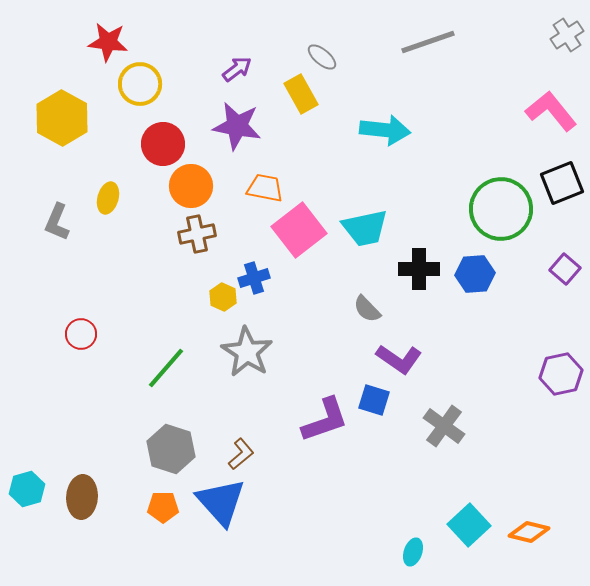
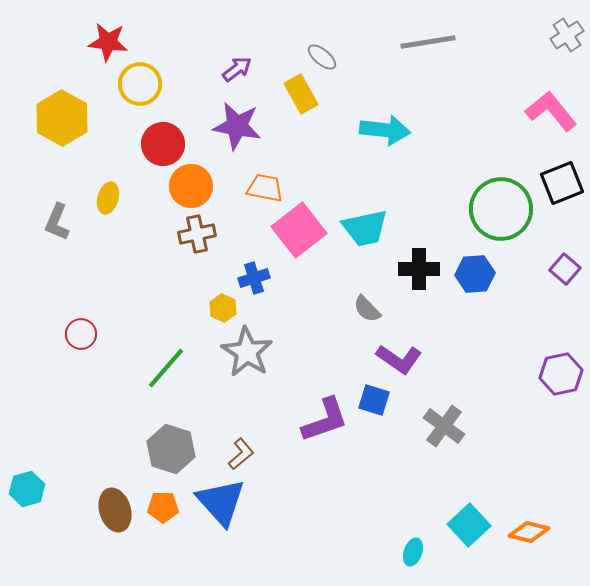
gray line at (428, 42): rotated 10 degrees clockwise
yellow hexagon at (223, 297): moved 11 px down
brown ellipse at (82, 497): moved 33 px right, 13 px down; rotated 21 degrees counterclockwise
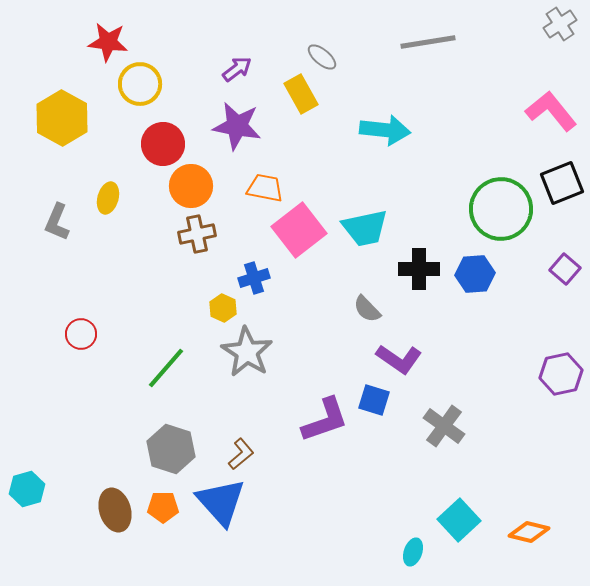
gray cross at (567, 35): moved 7 px left, 11 px up
cyan square at (469, 525): moved 10 px left, 5 px up
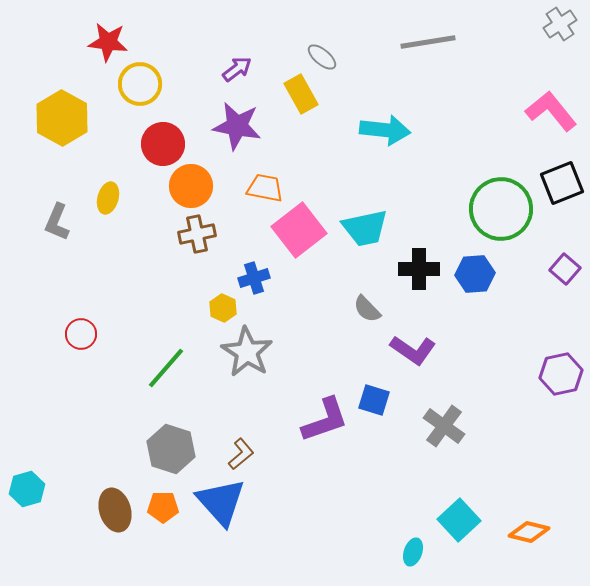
purple L-shape at (399, 359): moved 14 px right, 9 px up
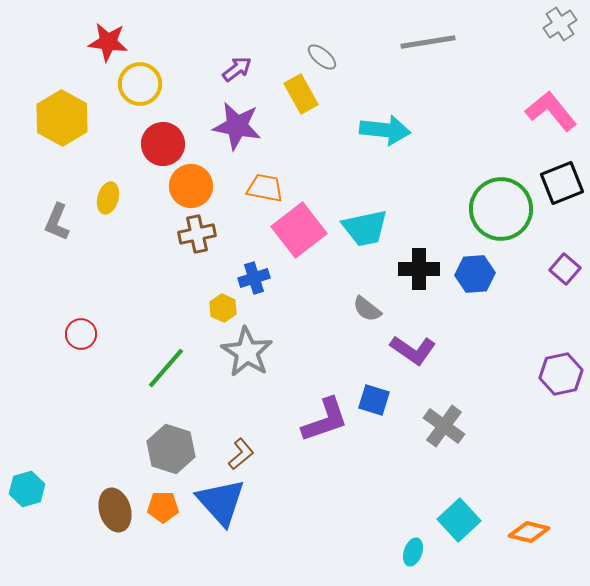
gray semicircle at (367, 309): rotated 8 degrees counterclockwise
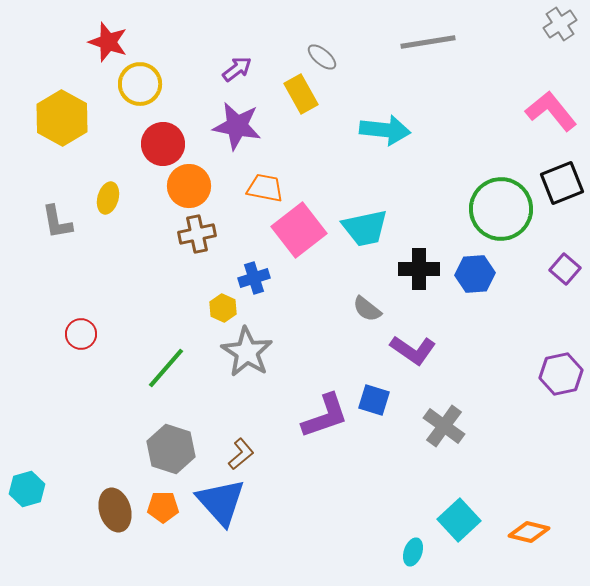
red star at (108, 42): rotated 12 degrees clockwise
orange circle at (191, 186): moved 2 px left
gray L-shape at (57, 222): rotated 33 degrees counterclockwise
purple L-shape at (325, 420): moved 4 px up
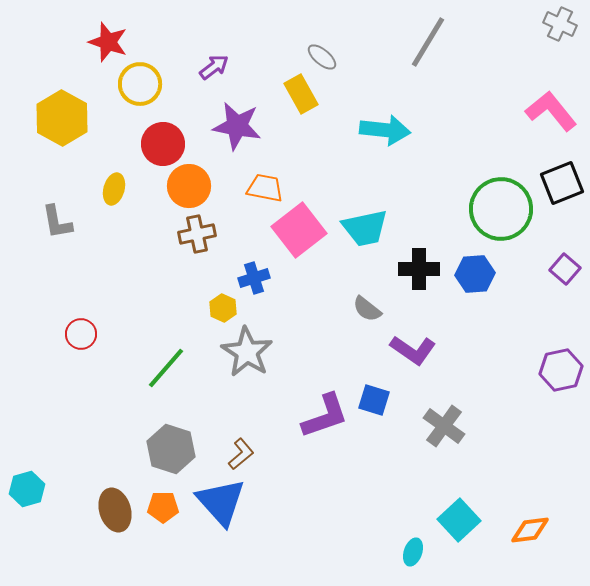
gray cross at (560, 24): rotated 32 degrees counterclockwise
gray line at (428, 42): rotated 50 degrees counterclockwise
purple arrow at (237, 69): moved 23 px left, 2 px up
yellow ellipse at (108, 198): moved 6 px right, 9 px up
purple hexagon at (561, 374): moved 4 px up
orange diamond at (529, 532): moved 1 px right, 2 px up; rotated 21 degrees counterclockwise
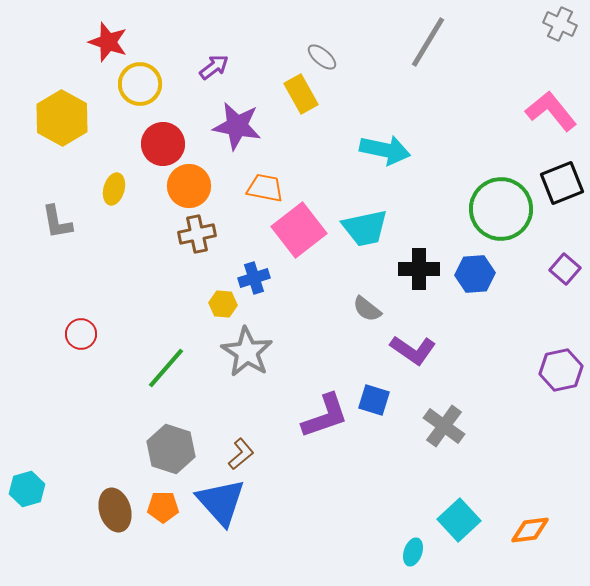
cyan arrow at (385, 130): moved 20 px down; rotated 6 degrees clockwise
yellow hexagon at (223, 308): moved 4 px up; rotated 20 degrees counterclockwise
